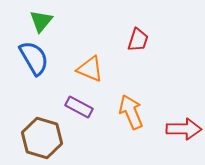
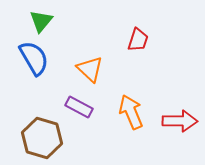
orange triangle: rotated 20 degrees clockwise
red arrow: moved 4 px left, 8 px up
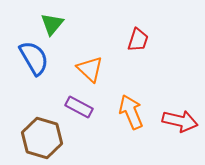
green triangle: moved 11 px right, 3 px down
red arrow: rotated 12 degrees clockwise
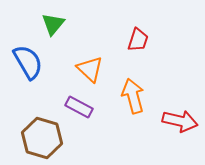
green triangle: moved 1 px right
blue semicircle: moved 6 px left, 4 px down
orange arrow: moved 2 px right, 16 px up; rotated 8 degrees clockwise
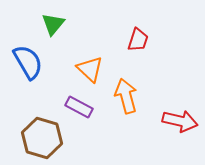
orange arrow: moved 7 px left
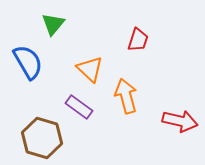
purple rectangle: rotated 8 degrees clockwise
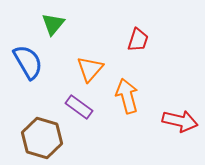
orange triangle: rotated 28 degrees clockwise
orange arrow: moved 1 px right
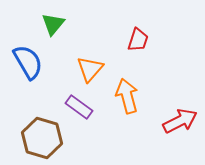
red arrow: rotated 40 degrees counterclockwise
